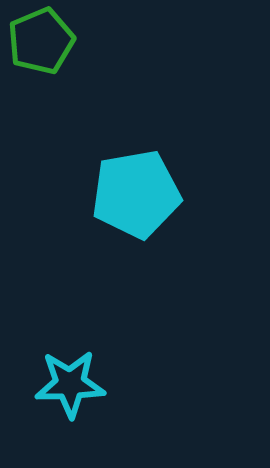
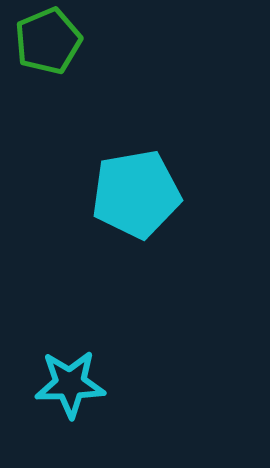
green pentagon: moved 7 px right
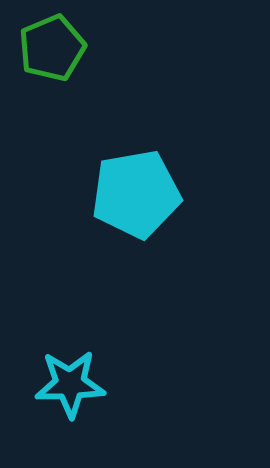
green pentagon: moved 4 px right, 7 px down
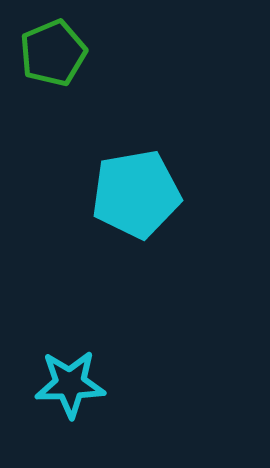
green pentagon: moved 1 px right, 5 px down
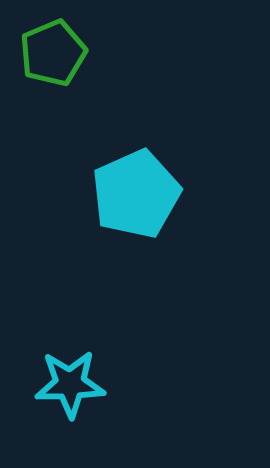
cyan pentagon: rotated 14 degrees counterclockwise
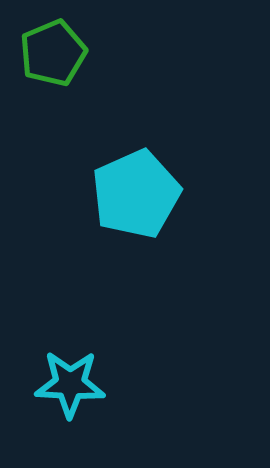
cyan star: rotated 4 degrees clockwise
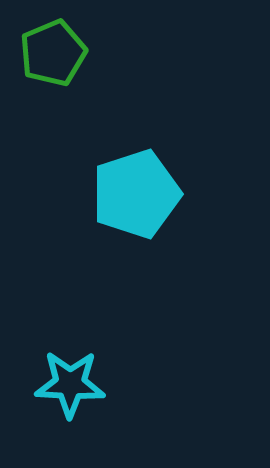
cyan pentagon: rotated 6 degrees clockwise
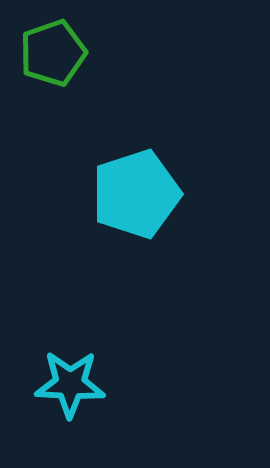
green pentagon: rotated 4 degrees clockwise
